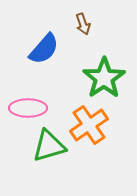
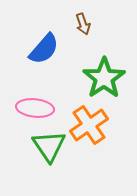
pink ellipse: moved 7 px right; rotated 6 degrees clockwise
green triangle: rotated 48 degrees counterclockwise
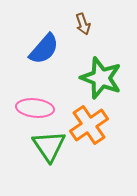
green star: moved 3 px left; rotated 18 degrees counterclockwise
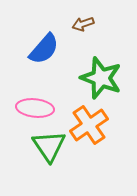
brown arrow: rotated 90 degrees clockwise
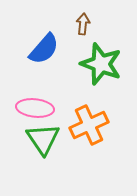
brown arrow: rotated 115 degrees clockwise
green star: moved 14 px up
orange cross: rotated 9 degrees clockwise
green triangle: moved 6 px left, 7 px up
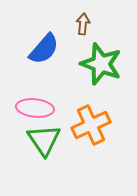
orange cross: moved 2 px right
green triangle: moved 1 px right, 1 px down
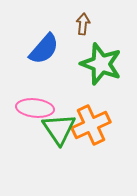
green triangle: moved 15 px right, 11 px up
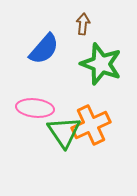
green triangle: moved 5 px right, 3 px down
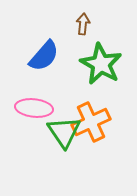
blue semicircle: moved 7 px down
green star: rotated 9 degrees clockwise
pink ellipse: moved 1 px left
orange cross: moved 3 px up
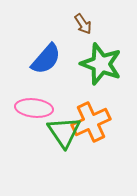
brown arrow: rotated 140 degrees clockwise
blue semicircle: moved 2 px right, 3 px down
green star: rotated 9 degrees counterclockwise
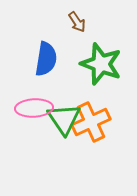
brown arrow: moved 6 px left, 2 px up
blue semicircle: rotated 32 degrees counterclockwise
pink ellipse: rotated 9 degrees counterclockwise
green triangle: moved 13 px up
